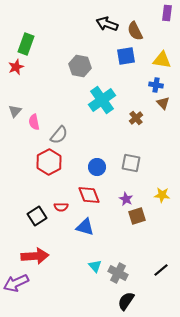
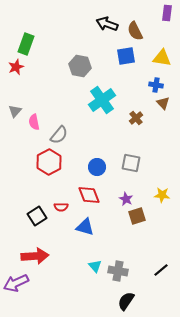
yellow triangle: moved 2 px up
gray cross: moved 2 px up; rotated 18 degrees counterclockwise
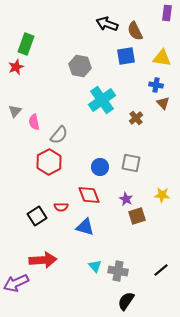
blue circle: moved 3 px right
red arrow: moved 8 px right, 4 px down
